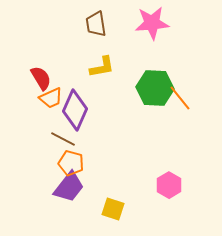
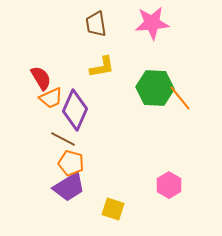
purple trapezoid: rotated 20 degrees clockwise
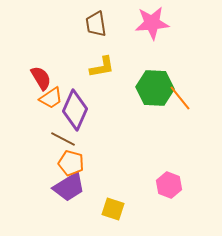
orange trapezoid: rotated 10 degrees counterclockwise
pink hexagon: rotated 10 degrees counterclockwise
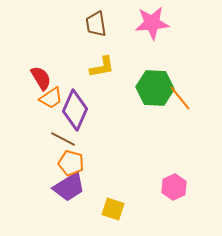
pink hexagon: moved 5 px right, 2 px down; rotated 15 degrees clockwise
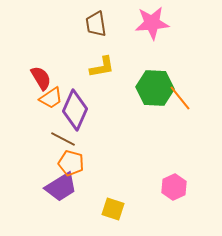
purple trapezoid: moved 8 px left
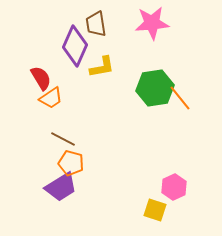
green hexagon: rotated 12 degrees counterclockwise
purple diamond: moved 64 px up
yellow square: moved 42 px right, 1 px down
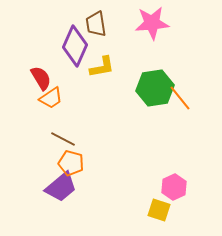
purple trapezoid: rotated 8 degrees counterclockwise
yellow square: moved 4 px right
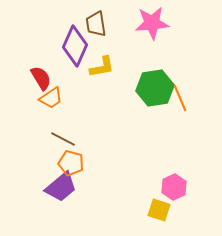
orange line: rotated 16 degrees clockwise
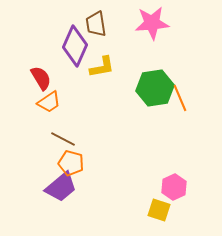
orange trapezoid: moved 2 px left, 4 px down
